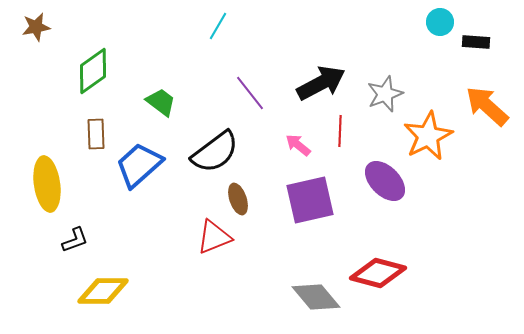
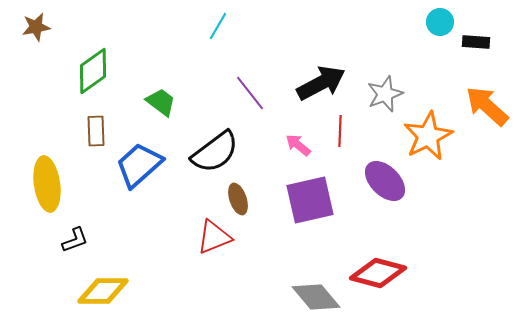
brown rectangle: moved 3 px up
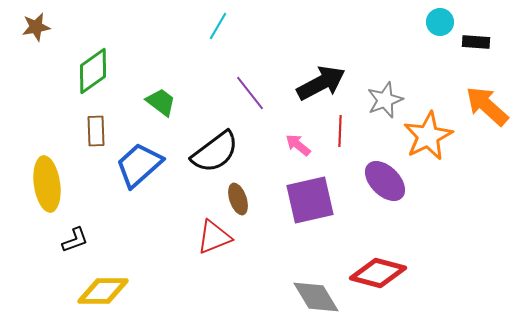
gray star: moved 6 px down
gray diamond: rotated 9 degrees clockwise
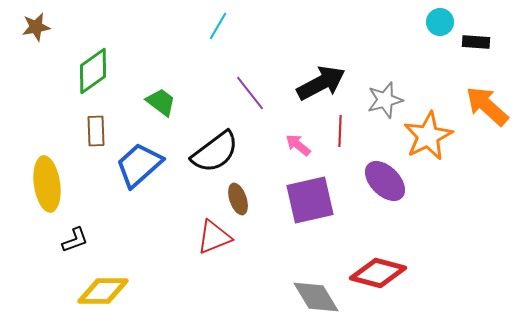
gray star: rotated 6 degrees clockwise
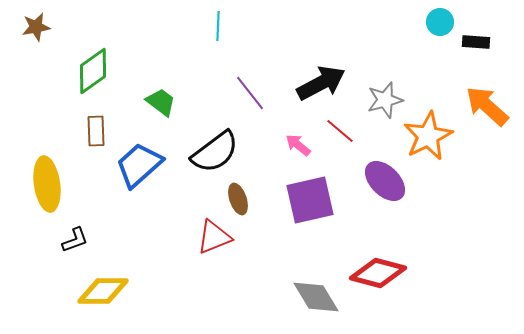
cyan line: rotated 28 degrees counterclockwise
red line: rotated 52 degrees counterclockwise
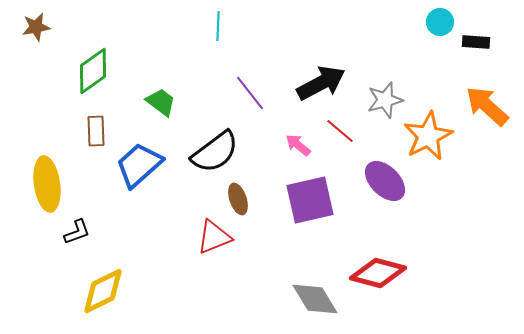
black L-shape: moved 2 px right, 8 px up
yellow diamond: rotated 27 degrees counterclockwise
gray diamond: moved 1 px left, 2 px down
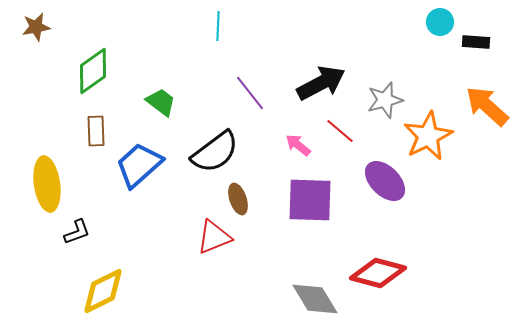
purple square: rotated 15 degrees clockwise
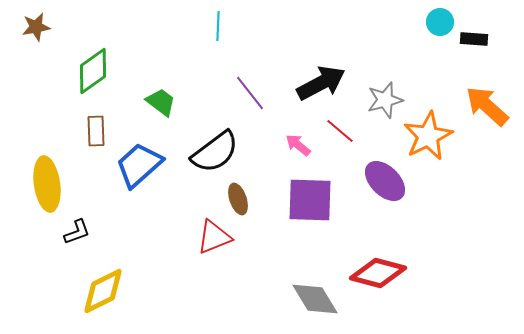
black rectangle: moved 2 px left, 3 px up
